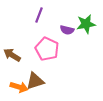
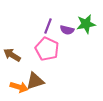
purple line: moved 9 px right, 11 px down
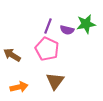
brown triangle: moved 20 px right; rotated 36 degrees counterclockwise
orange arrow: rotated 30 degrees counterclockwise
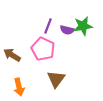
green star: moved 3 px left, 2 px down
pink pentagon: moved 4 px left
brown triangle: moved 1 px right, 2 px up
orange arrow: rotated 90 degrees clockwise
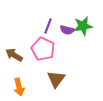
brown arrow: moved 2 px right
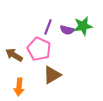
purple line: moved 1 px down
pink pentagon: moved 4 px left
brown triangle: moved 4 px left, 4 px up; rotated 24 degrees clockwise
orange arrow: rotated 18 degrees clockwise
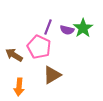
green star: moved 2 px down; rotated 24 degrees counterclockwise
pink pentagon: moved 2 px up
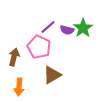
purple line: rotated 28 degrees clockwise
brown arrow: moved 2 px down; rotated 72 degrees clockwise
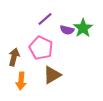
purple line: moved 3 px left, 8 px up
pink pentagon: moved 2 px right, 1 px down
orange arrow: moved 2 px right, 6 px up
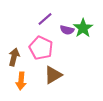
brown triangle: moved 1 px right
